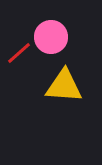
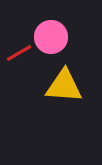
red line: rotated 12 degrees clockwise
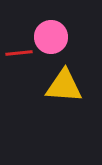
red line: rotated 24 degrees clockwise
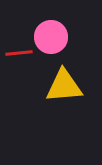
yellow triangle: rotated 9 degrees counterclockwise
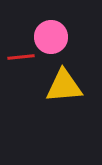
red line: moved 2 px right, 4 px down
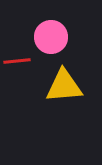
red line: moved 4 px left, 4 px down
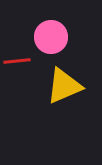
yellow triangle: rotated 18 degrees counterclockwise
